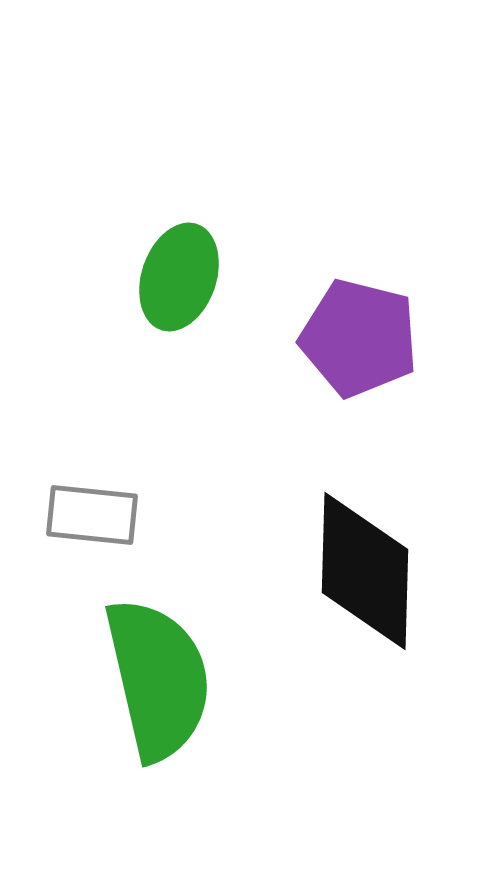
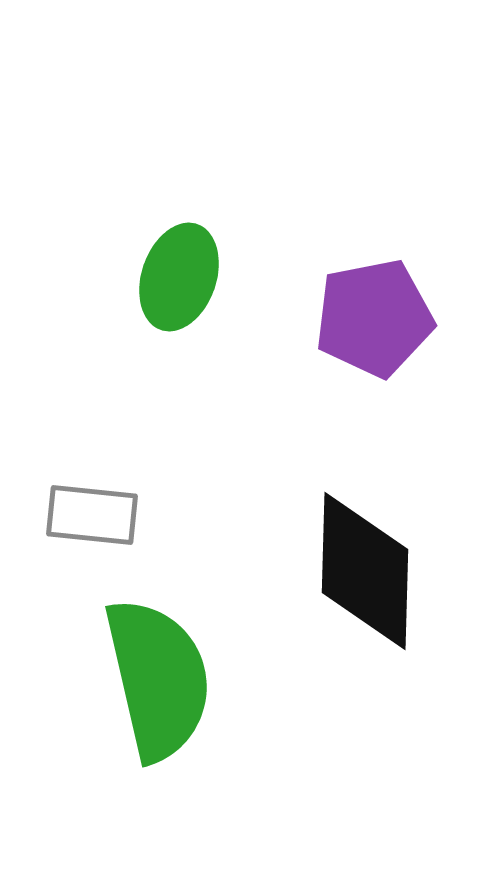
purple pentagon: moved 15 px right, 20 px up; rotated 25 degrees counterclockwise
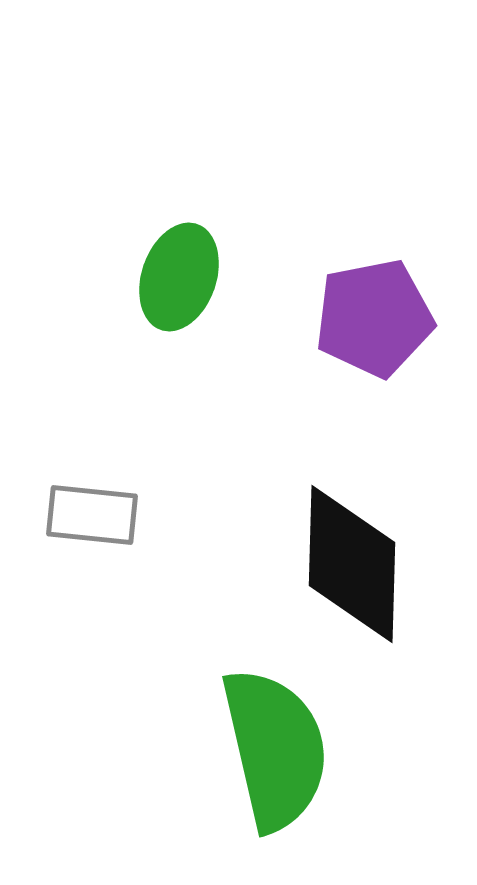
black diamond: moved 13 px left, 7 px up
green semicircle: moved 117 px right, 70 px down
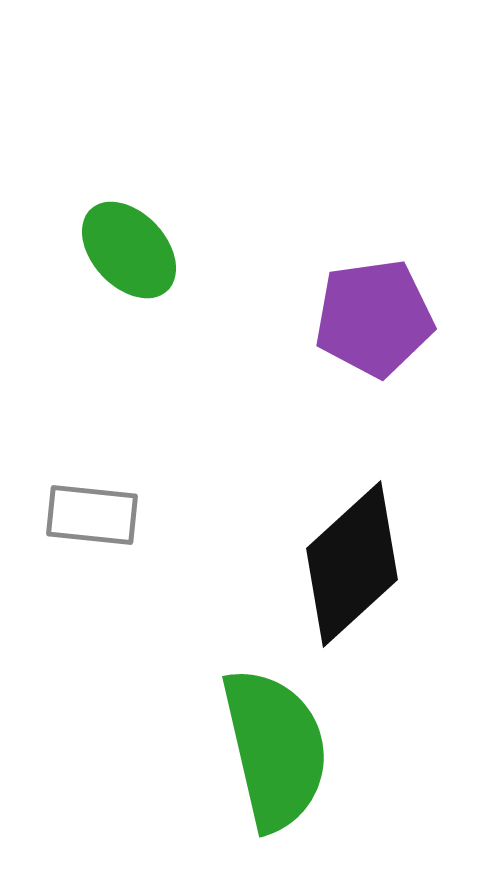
green ellipse: moved 50 px left, 27 px up; rotated 62 degrees counterclockwise
purple pentagon: rotated 3 degrees clockwise
black diamond: rotated 46 degrees clockwise
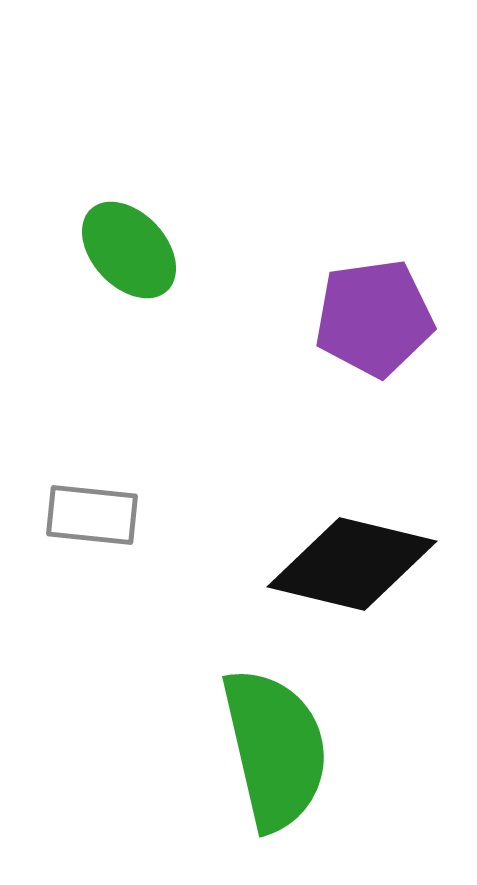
black diamond: rotated 56 degrees clockwise
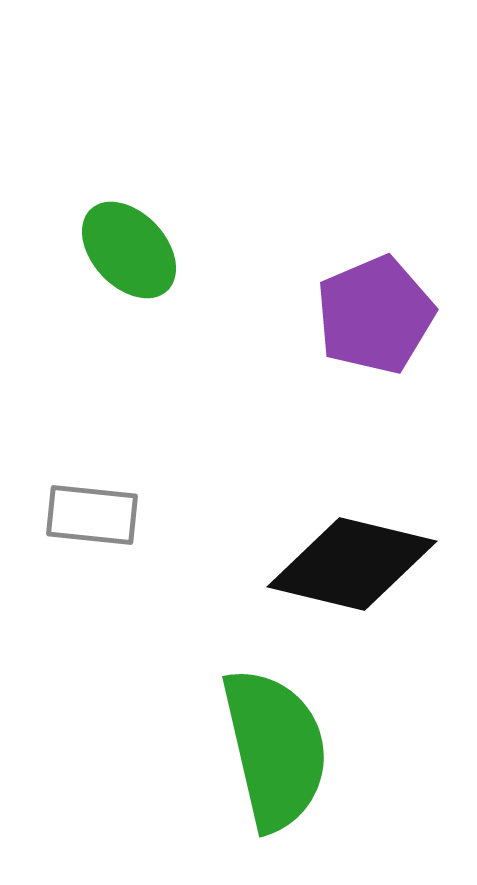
purple pentagon: moved 1 px right, 3 px up; rotated 15 degrees counterclockwise
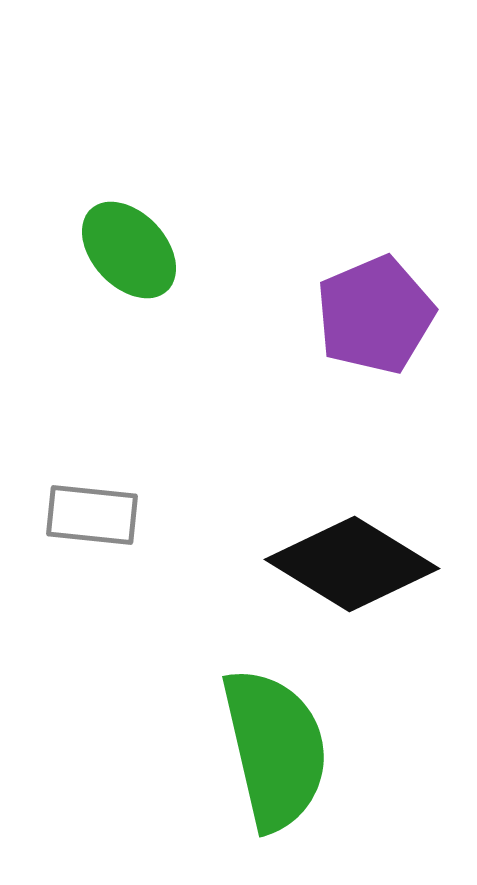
black diamond: rotated 18 degrees clockwise
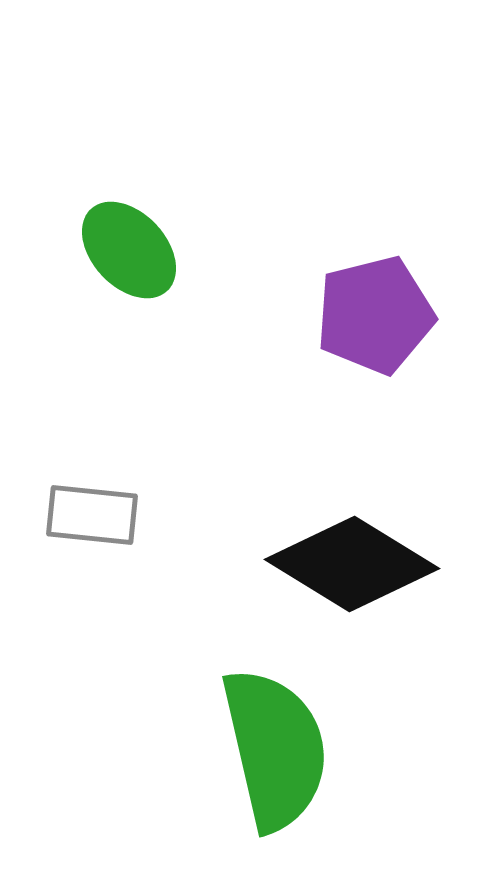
purple pentagon: rotated 9 degrees clockwise
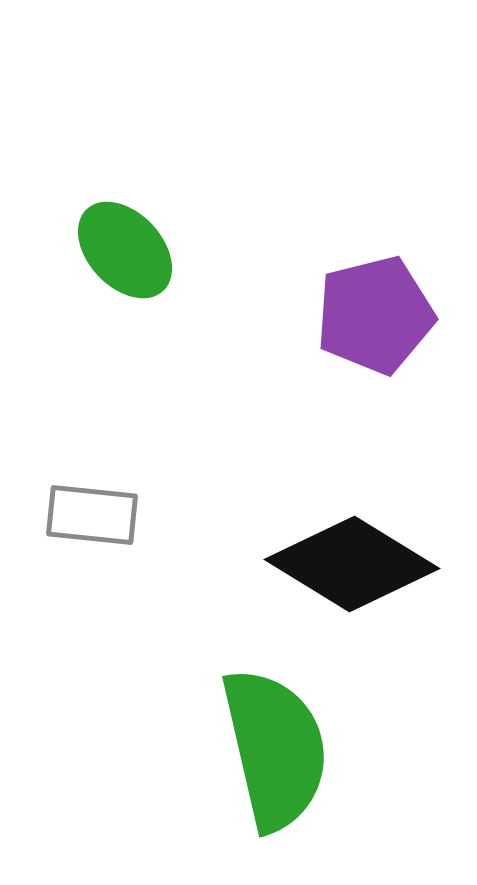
green ellipse: moved 4 px left
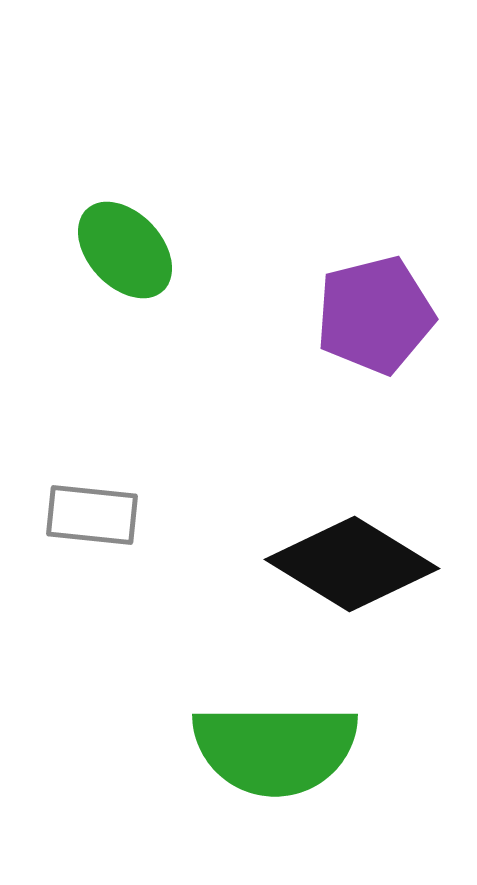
green semicircle: rotated 103 degrees clockwise
